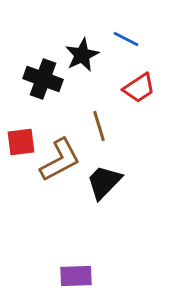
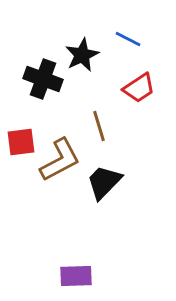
blue line: moved 2 px right
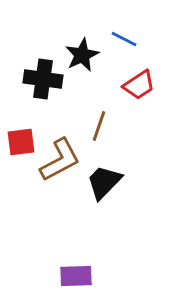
blue line: moved 4 px left
black cross: rotated 12 degrees counterclockwise
red trapezoid: moved 3 px up
brown line: rotated 36 degrees clockwise
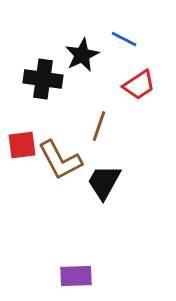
red square: moved 1 px right, 3 px down
brown L-shape: rotated 90 degrees clockwise
black trapezoid: rotated 15 degrees counterclockwise
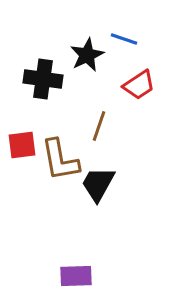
blue line: rotated 8 degrees counterclockwise
black star: moved 5 px right
brown L-shape: rotated 18 degrees clockwise
black trapezoid: moved 6 px left, 2 px down
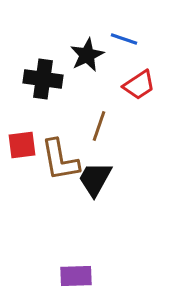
black trapezoid: moved 3 px left, 5 px up
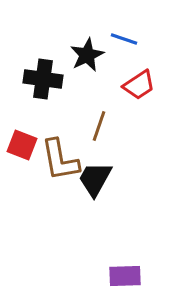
red square: rotated 28 degrees clockwise
purple rectangle: moved 49 px right
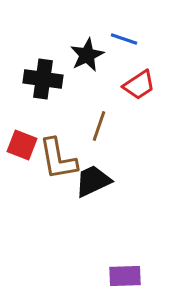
brown L-shape: moved 2 px left, 1 px up
black trapezoid: moved 2 px left, 2 px down; rotated 36 degrees clockwise
